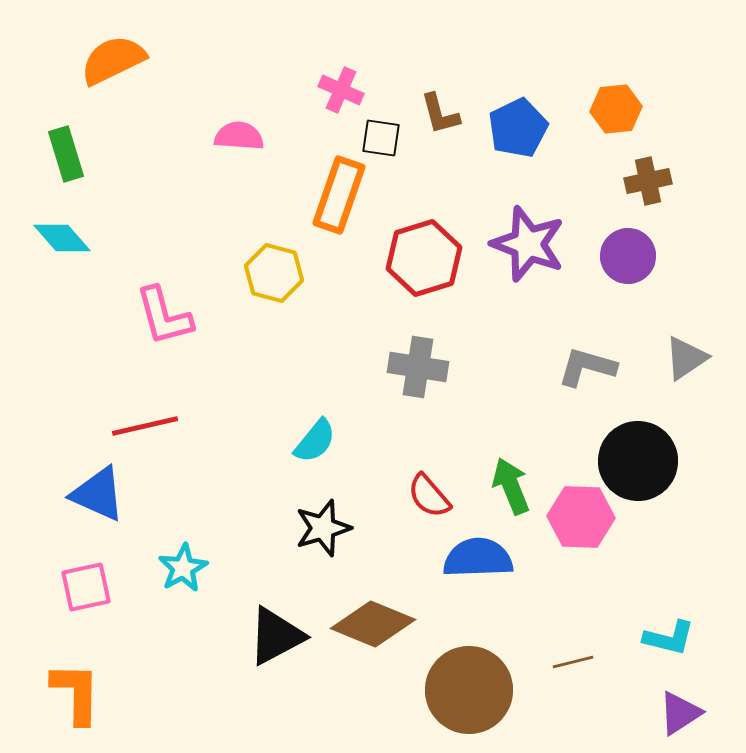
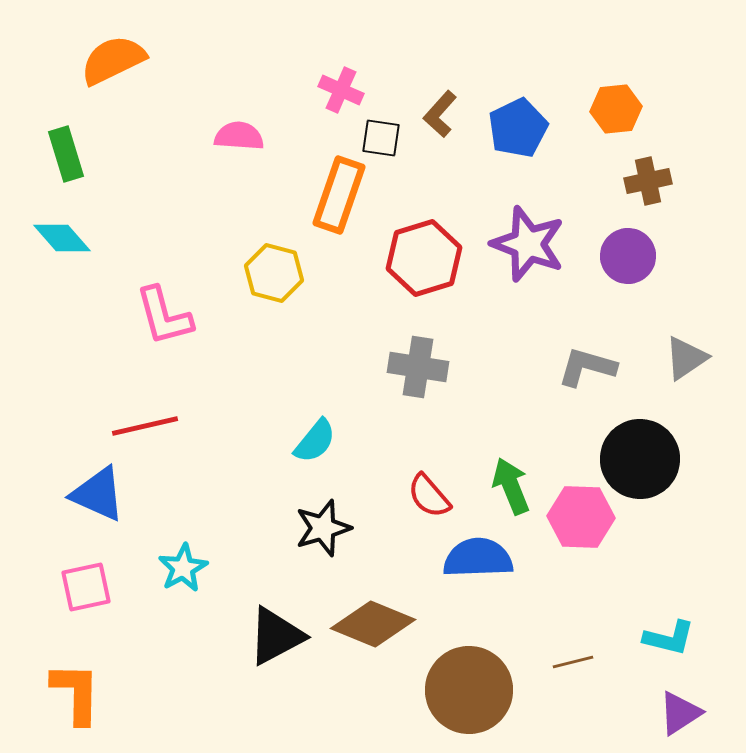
brown L-shape: rotated 57 degrees clockwise
black circle: moved 2 px right, 2 px up
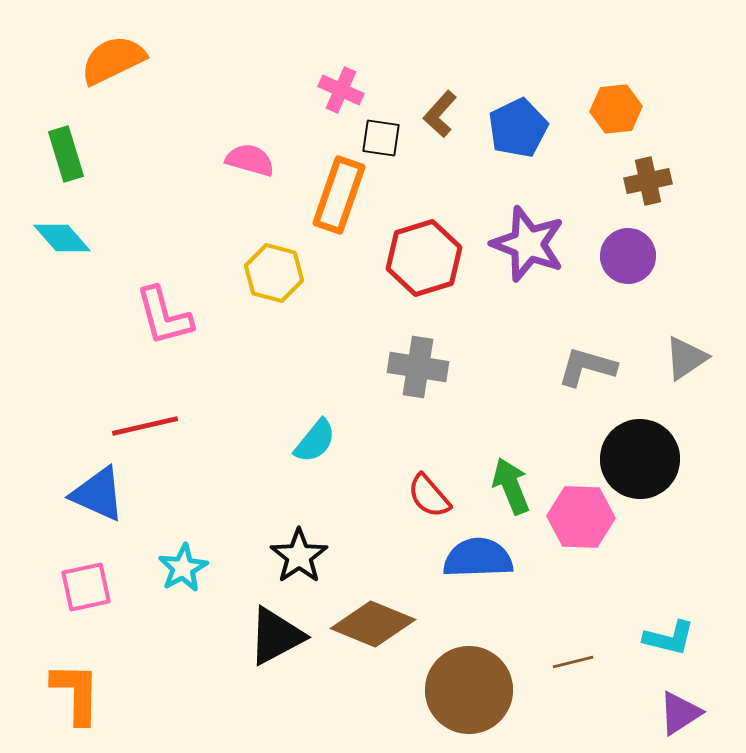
pink semicircle: moved 11 px right, 24 px down; rotated 12 degrees clockwise
black star: moved 24 px left, 28 px down; rotated 18 degrees counterclockwise
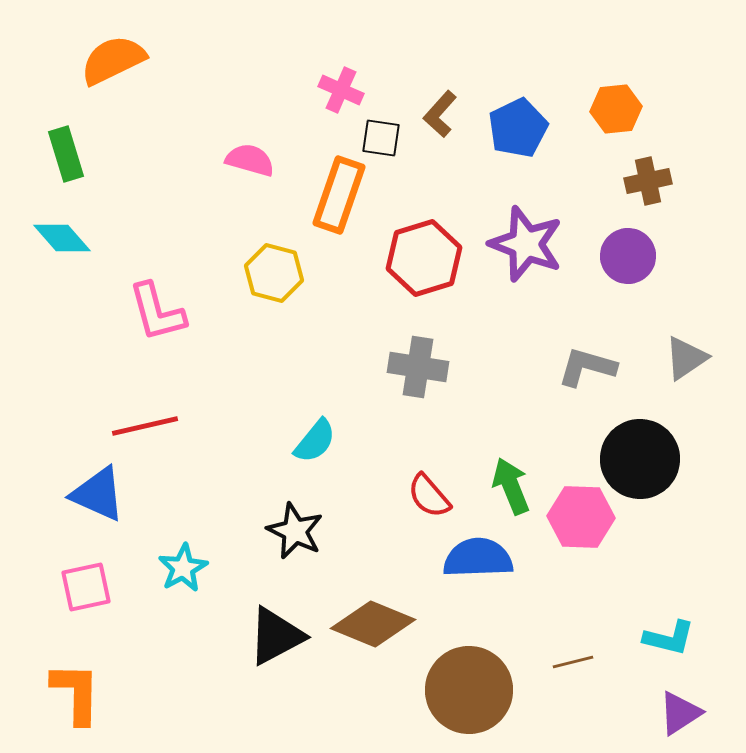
purple star: moved 2 px left
pink L-shape: moved 7 px left, 4 px up
black star: moved 4 px left, 25 px up; rotated 12 degrees counterclockwise
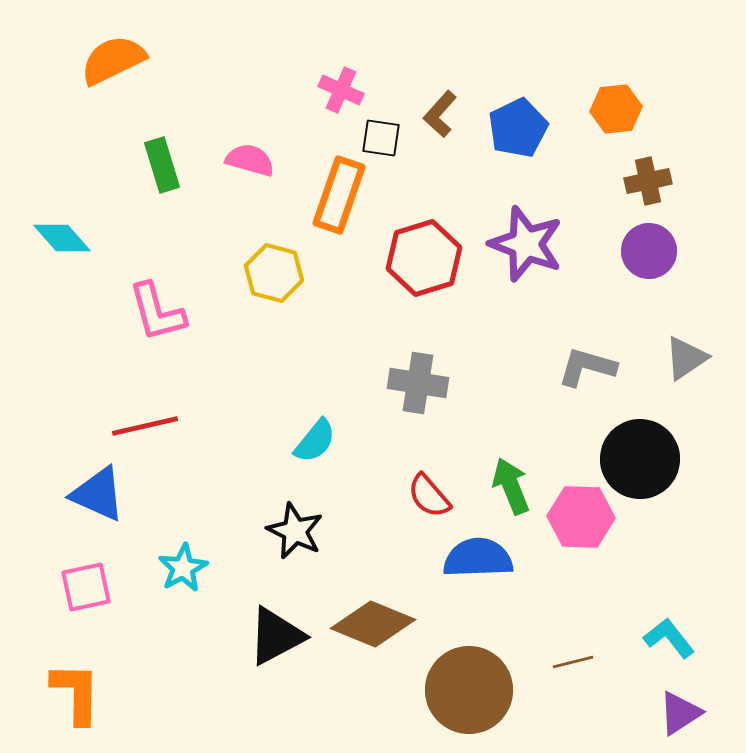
green rectangle: moved 96 px right, 11 px down
purple circle: moved 21 px right, 5 px up
gray cross: moved 16 px down
cyan L-shape: rotated 142 degrees counterclockwise
